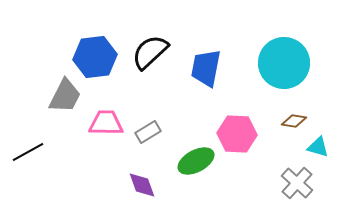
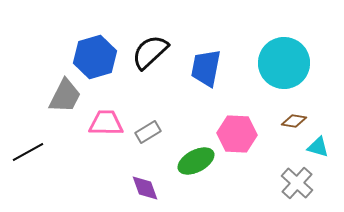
blue hexagon: rotated 9 degrees counterclockwise
purple diamond: moved 3 px right, 3 px down
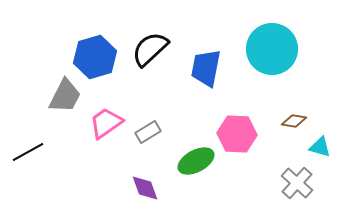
black semicircle: moved 3 px up
cyan circle: moved 12 px left, 14 px up
pink trapezoid: rotated 36 degrees counterclockwise
cyan triangle: moved 2 px right
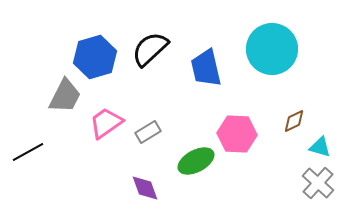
blue trapezoid: rotated 24 degrees counterclockwise
brown diamond: rotated 35 degrees counterclockwise
gray cross: moved 21 px right
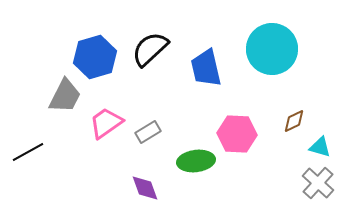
green ellipse: rotated 21 degrees clockwise
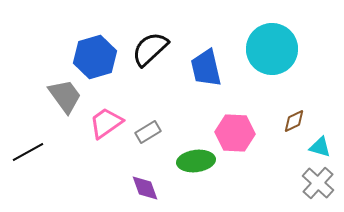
gray trapezoid: rotated 63 degrees counterclockwise
pink hexagon: moved 2 px left, 1 px up
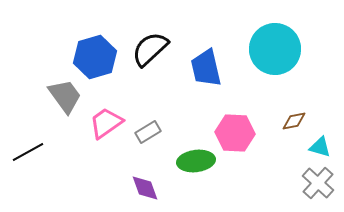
cyan circle: moved 3 px right
brown diamond: rotated 15 degrees clockwise
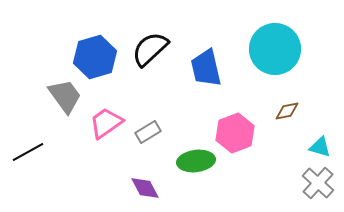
brown diamond: moved 7 px left, 10 px up
pink hexagon: rotated 24 degrees counterclockwise
purple diamond: rotated 8 degrees counterclockwise
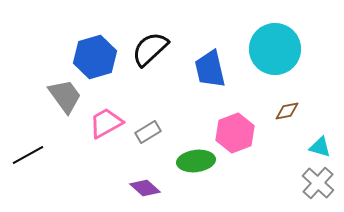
blue trapezoid: moved 4 px right, 1 px down
pink trapezoid: rotated 6 degrees clockwise
black line: moved 3 px down
purple diamond: rotated 20 degrees counterclockwise
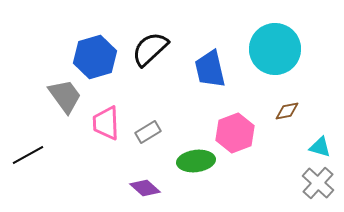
pink trapezoid: rotated 63 degrees counterclockwise
